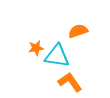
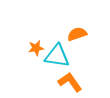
orange semicircle: moved 1 px left, 3 px down
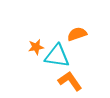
orange star: moved 1 px up
orange L-shape: moved 1 px up
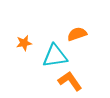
orange star: moved 12 px left, 4 px up
cyan triangle: moved 2 px left; rotated 16 degrees counterclockwise
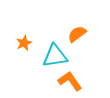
orange semicircle: rotated 18 degrees counterclockwise
orange star: rotated 14 degrees counterclockwise
